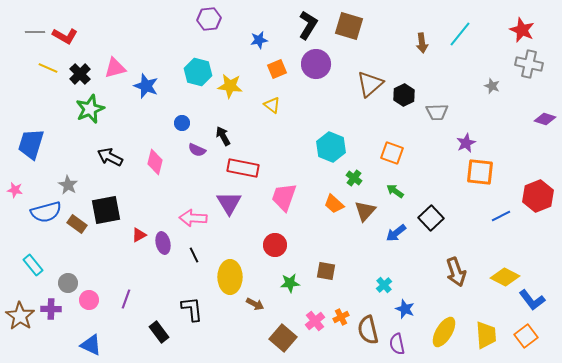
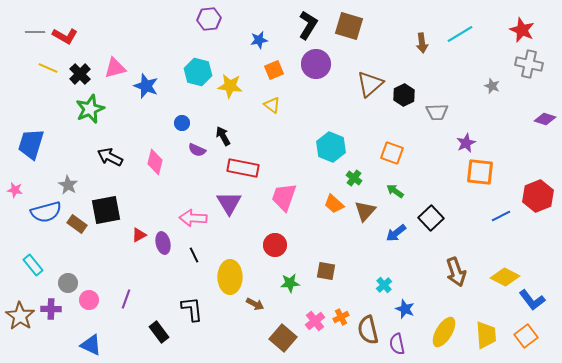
cyan line at (460, 34): rotated 20 degrees clockwise
orange square at (277, 69): moved 3 px left, 1 px down
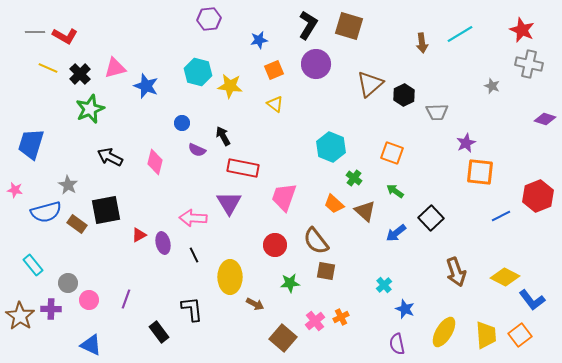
yellow triangle at (272, 105): moved 3 px right, 1 px up
brown triangle at (365, 211): rotated 30 degrees counterclockwise
brown semicircle at (368, 330): moved 52 px left, 89 px up; rotated 24 degrees counterclockwise
orange square at (526, 336): moved 6 px left, 1 px up
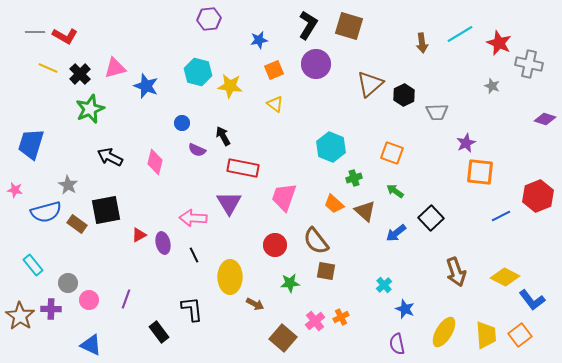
red star at (522, 30): moved 23 px left, 13 px down
green cross at (354, 178): rotated 35 degrees clockwise
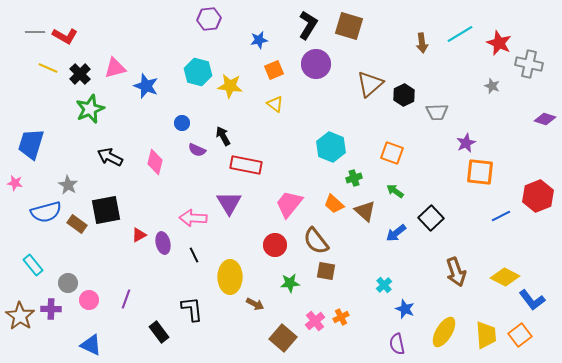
red rectangle at (243, 168): moved 3 px right, 3 px up
pink star at (15, 190): moved 7 px up
pink trapezoid at (284, 197): moved 5 px right, 7 px down; rotated 20 degrees clockwise
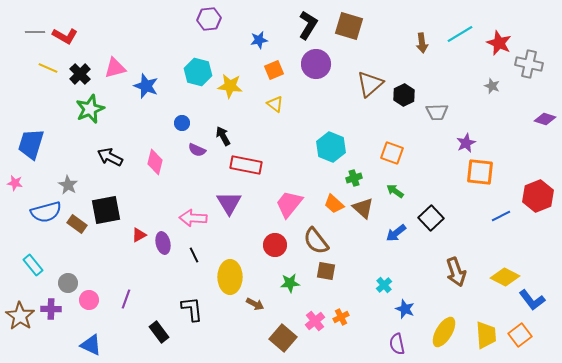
brown triangle at (365, 211): moved 2 px left, 3 px up
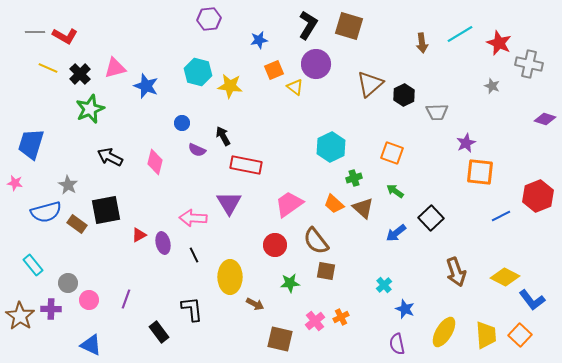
yellow triangle at (275, 104): moved 20 px right, 17 px up
cyan hexagon at (331, 147): rotated 12 degrees clockwise
pink trapezoid at (289, 204): rotated 16 degrees clockwise
orange square at (520, 335): rotated 10 degrees counterclockwise
brown square at (283, 338): moved 3 px left, 1 px down; rotated 28 degrees counterclockwise
